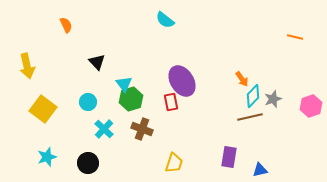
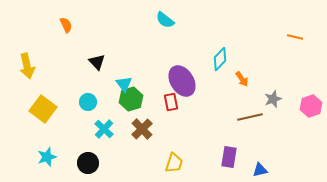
cyan diamond: moved 33 px left, 37 px up
brown cross: rotated 25 degrees clockwise
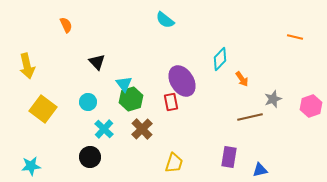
cyan star: moved 16 px left, 9 px down; rotated 12 degrees clockwise
black circle: moved 2 px right, 6 px up
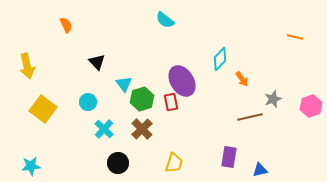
green hexagon: moved 11 px right
black circle: moved 28 px right, 6 px down
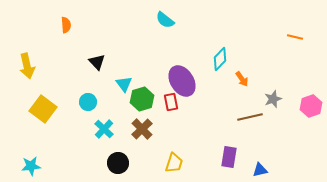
orange semicircle: rotated 21 degrees clockwise
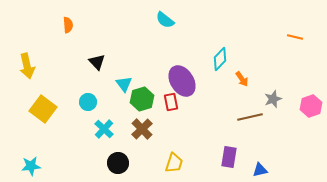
orange semicircle: moved 2 px right
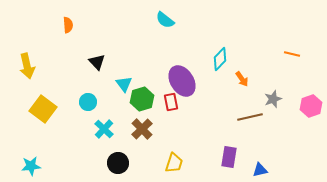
orange line: moved 3 px left, 17 px down
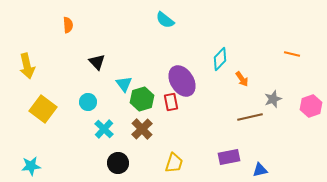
purple rectangle: rotated 70 degrees clockwise
